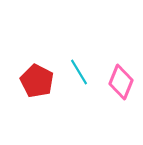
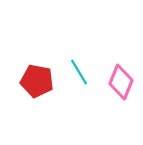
red pentagon: rotated 16 degrees counterclockwise
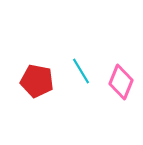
cyan line: moved 2 px right, 1 px up
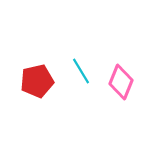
red pentagon: rotated 24 degrees counterclockwise
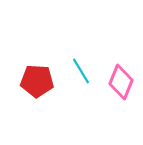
red pentagon: rotated 16 degrees clockwise
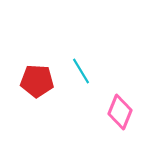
pink diamond: moved 1 px left, 30 px down
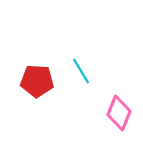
pink diamond: moved 1 px left, 1 px down
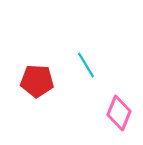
cyan line: moved 5 px right, 6 px up
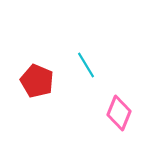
red pentagon: rotated 20 degrees clockwise
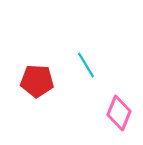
red pentagon: rotated 20 degrees counterclockwise
